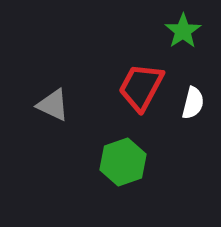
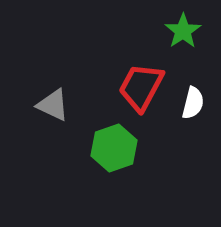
green hexagon: moved 9 px left, 14 px up
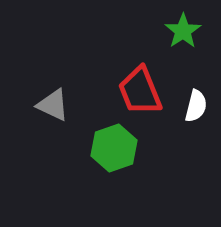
red trapezoid: moved 1 px left, 4 px down; rotated 50 degrees counterclockwise
white semicircle: moved 3 px right, 3 px down
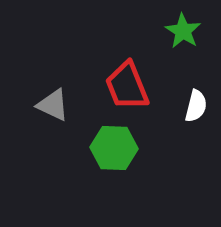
green star: rotated 6 degrees counterclockwise
red trapezoid: moved 13 px left, 5 px up
green hexagon: rotated 21 degrees clockwise
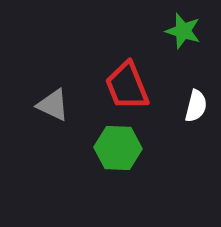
green star: rotated 15 degrees counterclockwise
green hexagon: moved 4 px right
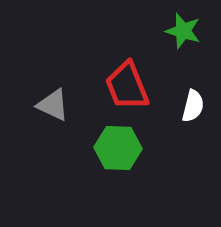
white semicircle: moved 3 px left
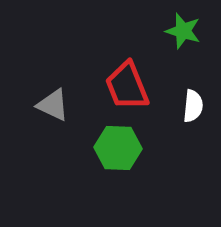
white semicircle: rotated 8 degrees counterclockwise
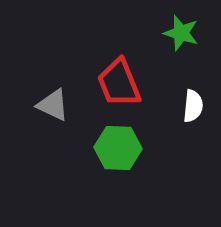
green star: moved 2 px left, 2 px down
red trapezoid: moved 8 px left, 3 px up
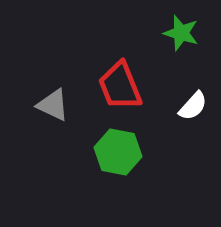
red trapezoid: moved 1 px right, 3 px down
white semicircle: rotated 36 degrees clockwise
green hexagon: moved 4 px down; rotated 9 degrees clockwise
